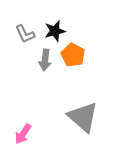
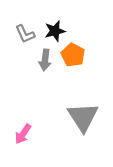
gray triangle: rotated 16 degrees clockwise
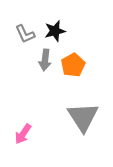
orange pentagon: moved 10 px down; rotated 15 degrees clockwise
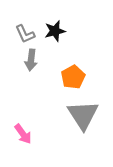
gray arrow: moved 14 px left
orange pentagon: moved 12 px down
gray triangle: moved 2 px up
pink arrow: rotated 70 degrees counterclockwise
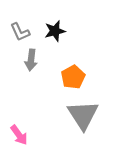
gray L-shape: moved 5 px left, 2 px up
pink arrow: moved 4 px left, 1 px down
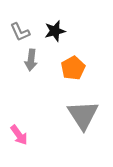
orange pentagon: moved 9 px up
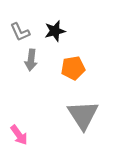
orange pentagon: rotated 20 degrees clockwise
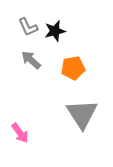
gray L-shape: moved 8 px right, 5 px up
gray arrow: rotated 125 degrees clockwise
gray triangle: moved 1 px left, 1 px up
pink arrow: moved 1 px right, 2 px up
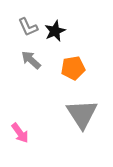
black star: rotated 10 degrees counterclockwise
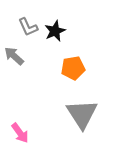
gray arrow: moved 17 px left, 4 px up
